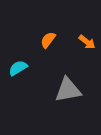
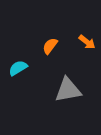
orange semicircle: moved 2 px right, 6 px down
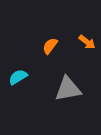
cyan semicircle: moved 9 px down
gray triangle: moved 1 px up
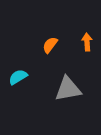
orange arrow: rotated 132 degrees counterclockwise
orange semicircle: moved 1 px up
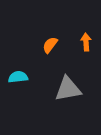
orange arrow: moved 1 px left
cyan semicircle: rotated 24 degrees clockwise
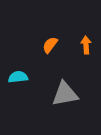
orange arrow: moved 3 px down
gray triangle: moved 3 px left, 5 px down
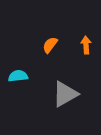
cyan semicircle: moved 1 px up
gray triangle: rotated 20 degrees counterclockwise
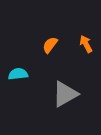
orange arrow: moved 1 px up; rotated 24 degrees counterclockwise
cyan semicircle: moved 2 px up
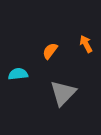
orange semicircle: moved 6 px down
gray triangle: moved 2 px left, 1 px up; rotated 16 degrees counterclockwise
